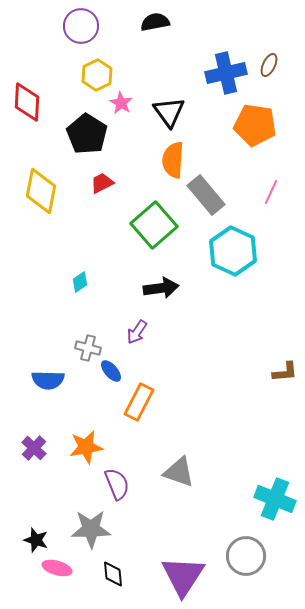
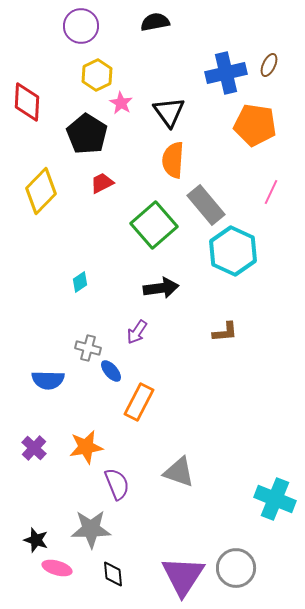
yellow diamond: rotated 33 degrees clockwise
gray rectangle: moved 10 px down
brown L-shape: moved 60 px left, 40 px up
gray circle: moved 10 px left, 12 px down
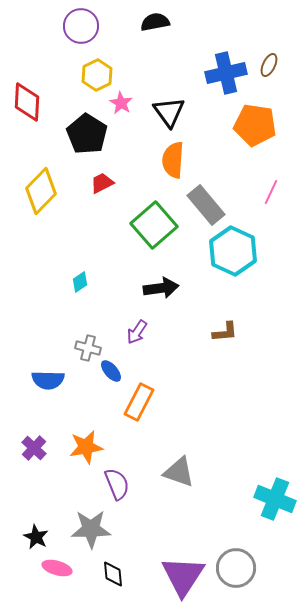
black star: moved 3 px up; rotated 10 degrees clockwise
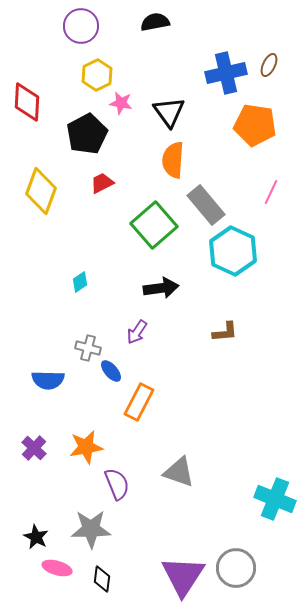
pink star: rotated 20 degrees counterclockwise
black pentagon: rotated 12 degrees clockwise
yellow diamond: rotated 24 degrees counterclockwise
black diamond: moved 11 px left, 5 px down; rotated 12 degrees clockwise
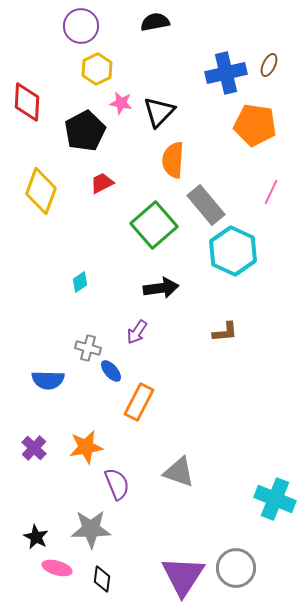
yellow hexagon: moved 6 px up
black triangle: moved 10 px left; rotated 20 degrees clockwise
black pentagon: moved 2 px left, 3 px up
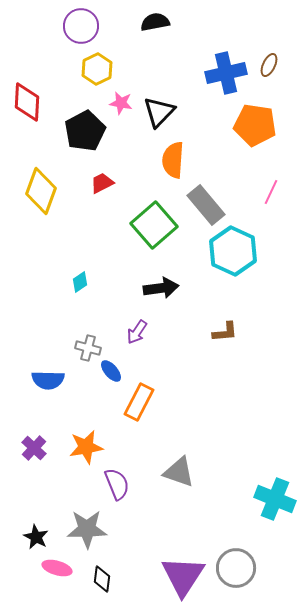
gray star: moved 4 px left
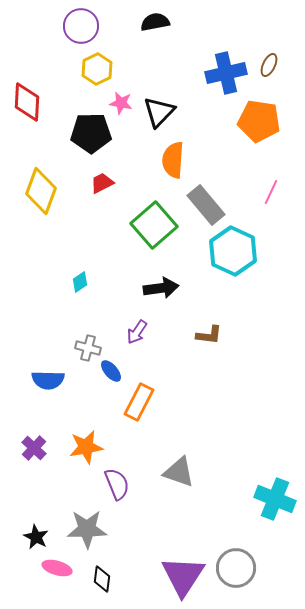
orange pentagon: moved 4 px right, 4 px up
black pentagon: moved 6 px right, 2 px down; rotated 27 degrees clockwise
brown L-shape: moved 16 px left, 3 px down; rotated 12 degrees clockwise
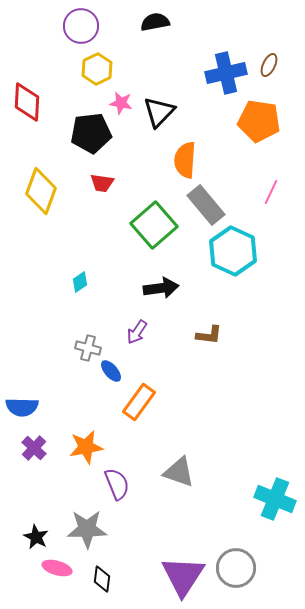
black pentagon: rotated 6 degrees counterclockwise
orange semicircle: moved 12 px right
red trapezoid: rotated 145 degrees counterclockwise
blue semicircle: moved 26 px left, 27 px down
orange rectangle: rotated 9 degrees clockwise
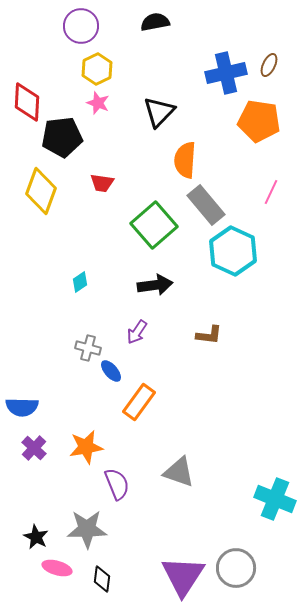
pink star: moved 23 px left; rotated 10 degrees clockwise
black pentagon: moved 29 px left, 4 px down
black arrow: moved 6 px left, 3 px up
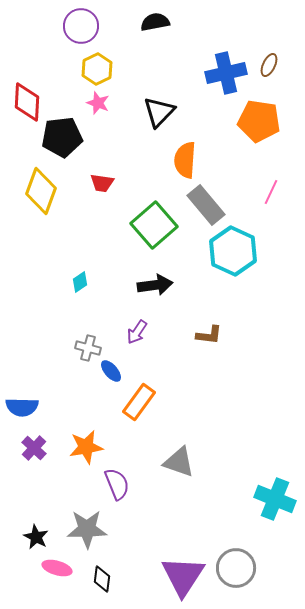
gray triangle: moved 10 px up
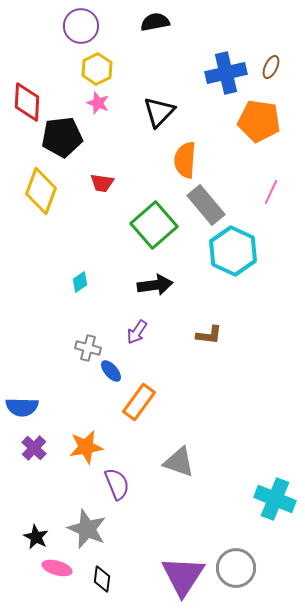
brown ellipse: moved 2 px right, 2 px down
gray star: rotated 24 degrees clockwise
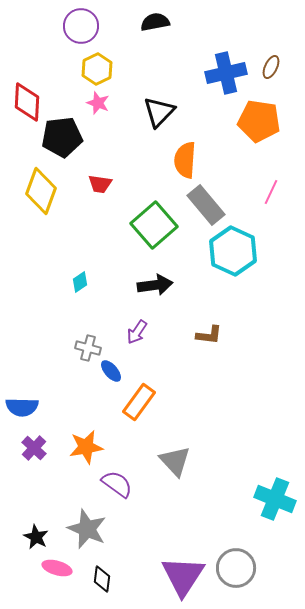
red trapezoid: moved 2 px left, 1 px down
gray triangle: moved 4 px left, 1 px up; rotated 28 degrees clockwise
purple semicircle: rotated 32 degrees counterclockwise
